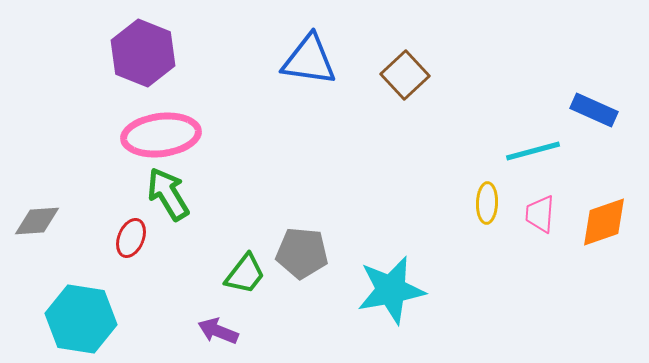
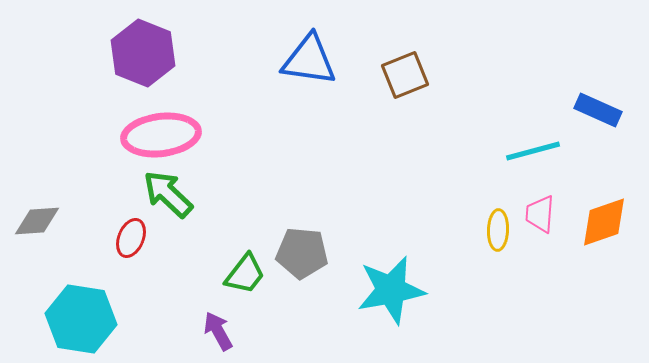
brown square: rotated 21 degrees clockwise
blue rectangle: moved 4 px right
green arrow: rotated 16 degrees counterclockwise
yellow ellipse: moved 11 px right, 27 px down
purple arrow: rotated 39 degrees clockwise
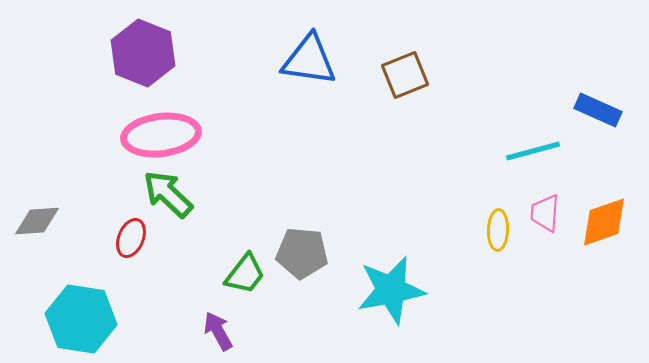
pink trapezoid: moved 5 px right, 1 px up
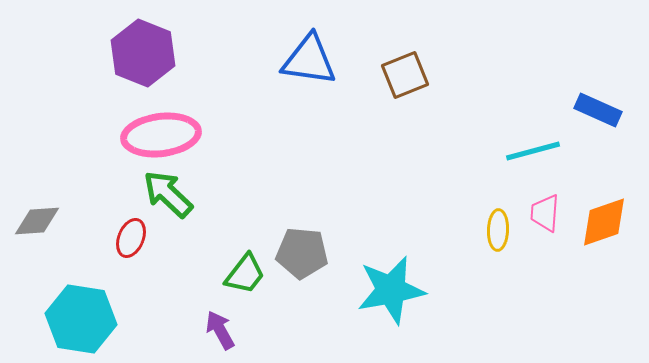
purple arrow: moved 2 px right, 1 px up
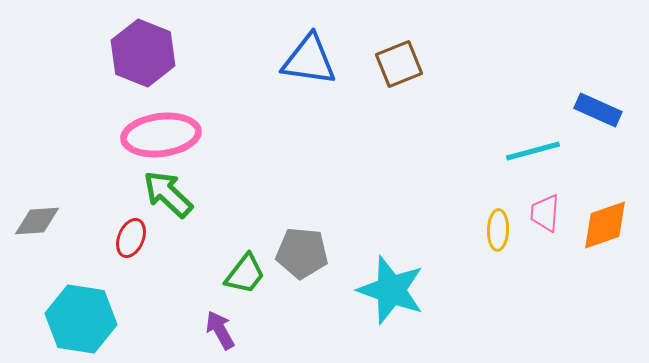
brown square: moved 6 px left, 11 px up
orange diamond: moved 1 px right, 3 px down
cyan star: rotated 30 degrees clockwise
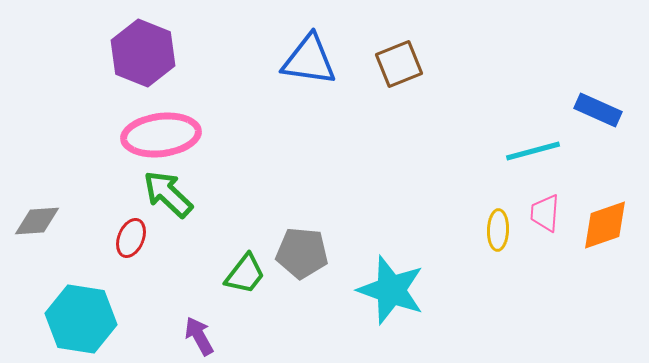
purple arrow: moved 21 px left, 6 px down
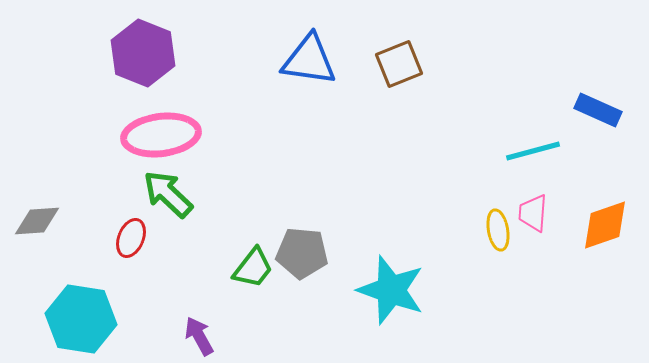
pink trapezoid: moved 12 px left
yellow ellipse: rotated 12 degrees counterclockwise
green trapezoid: moved 8 px right, 6 px up
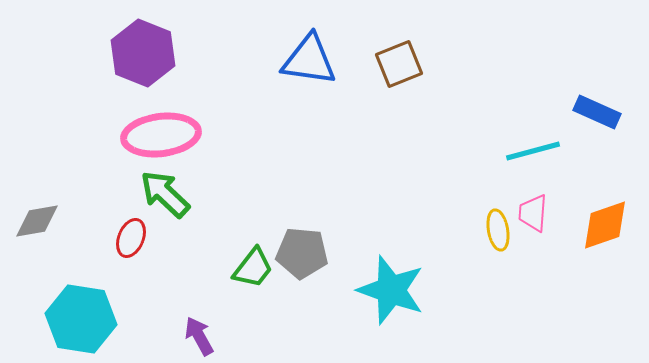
blue rectangle: moved 1 px left, 2 px down
green arrow: moved 3 px left
gray diamond: rotated 6 degrees counterclockwise
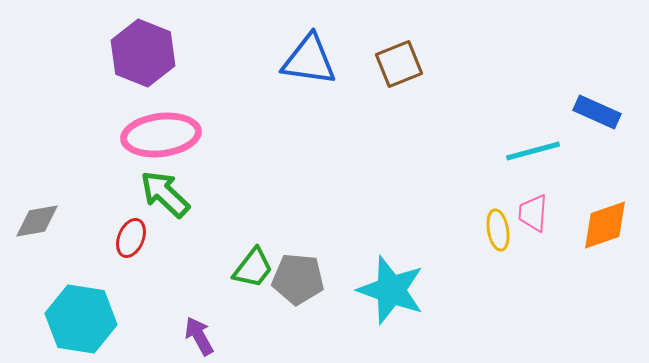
gray pentagon: moved 4 px left, 26 px down
